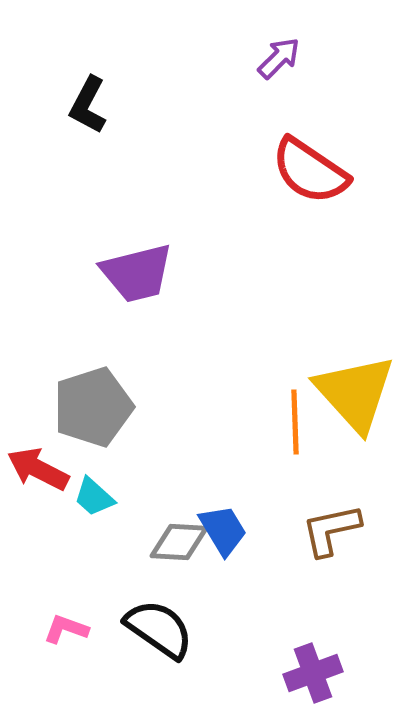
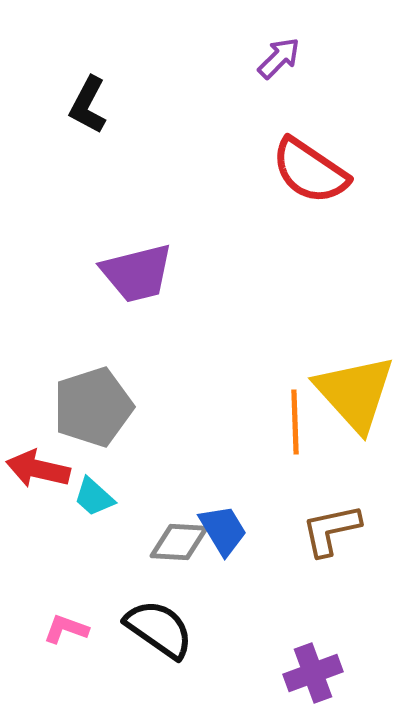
red arrow: rotated 14 degrees counterclockwise
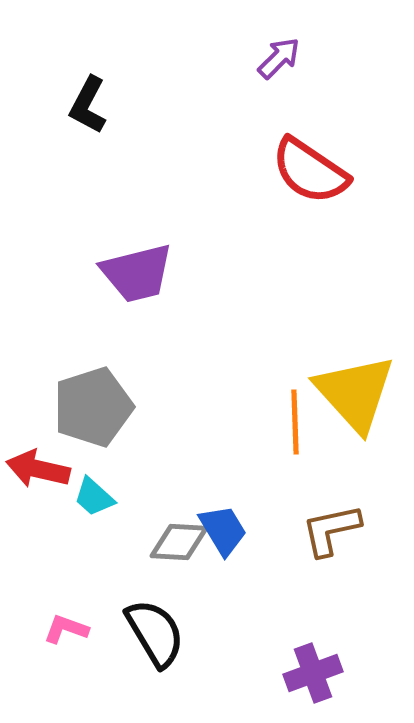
black semicircle: moved 4 px left, 4 px down; rotated 24 degrees clockwise
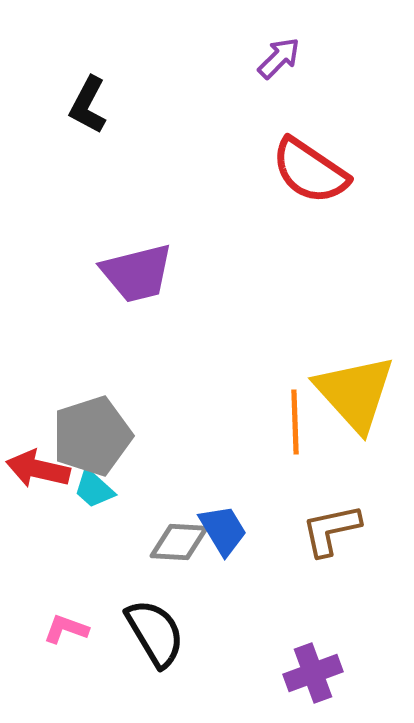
gray pentagon: moved 1 px left, 29 px down
cyan trapezoid: moved 8 px up
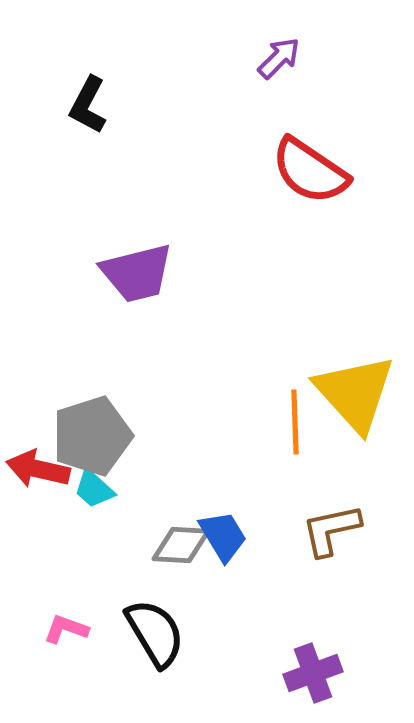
blue trapezoid: moved 6 px down
gray diamond: moved 2 px right, 3 px down
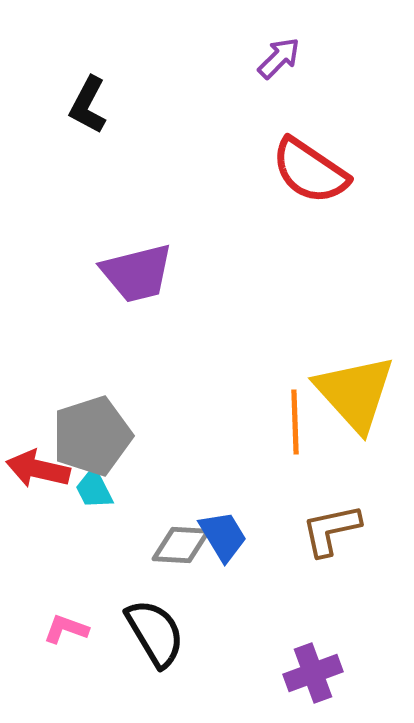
cyan trapezoid: rotated 21 degrees clockwise
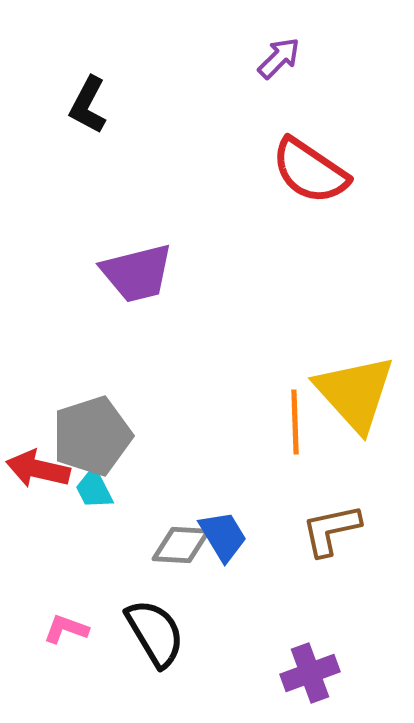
purple cross: moved 3 px left
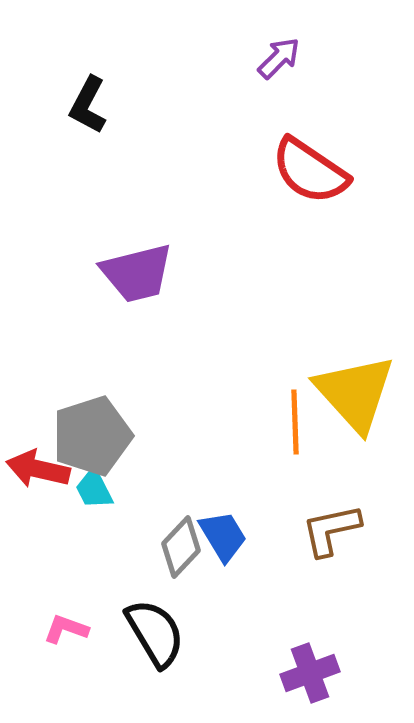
gray diamond: moved 2 px down; rotated 50 degrees counterclockwise
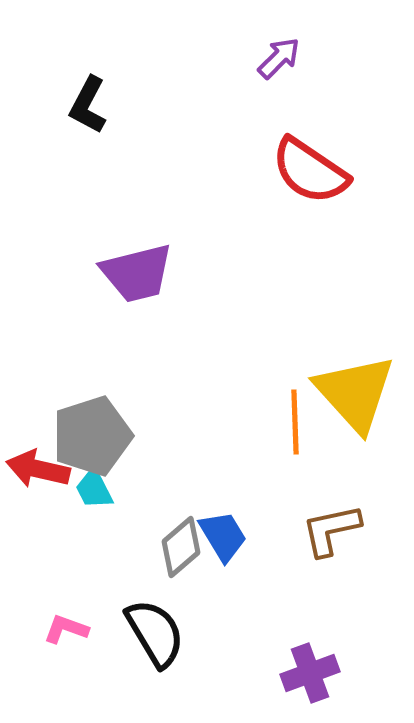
gray diamond: rotated 6 degrees clockwise
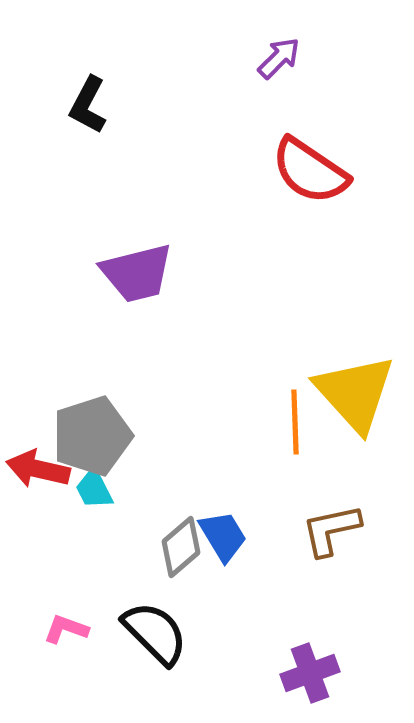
black semicircle: rotated 14 degrees counterclockwise
